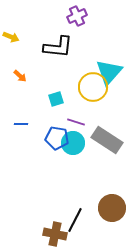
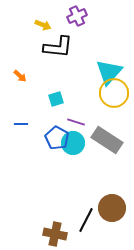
yellow arrow: moved 32 px right, 12 px up
yellow circle: moved 21 px right, 6 px down
blue pentagon: rotated 20 degrees clockwise
black line: moved 11 px right
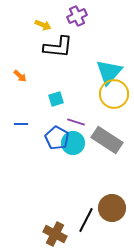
yellow circle: moved 1 px down
brown cross: rotated 15 degrees clockwise
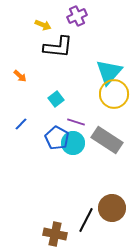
cyan square: rotated 21 degrees counterclockwise
blue line: rotated 48 degrees counterclockwise
brown cross: rotated 15 degrees counterclockwise
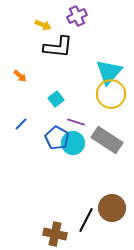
yellow circle: moved 3 px left
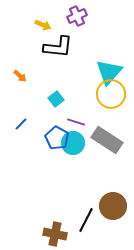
brown circle: moved 1 px right, 2 px up
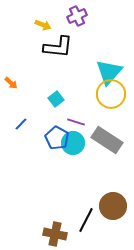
orange arrow: moved 9 px left, 7 px down
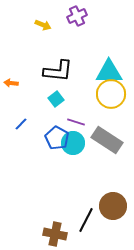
black L-shape: moved 24 px down
cyan triangle: rotated 48 degrees clockwise
orange arrow: rotated 144 degrees clockwise
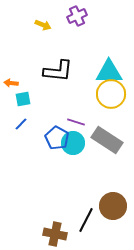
cyan square: moved 33 px left; rotated 28 degrees clockwise
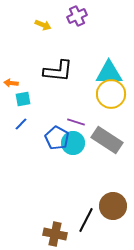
cyan triangle: moved 1 px down
